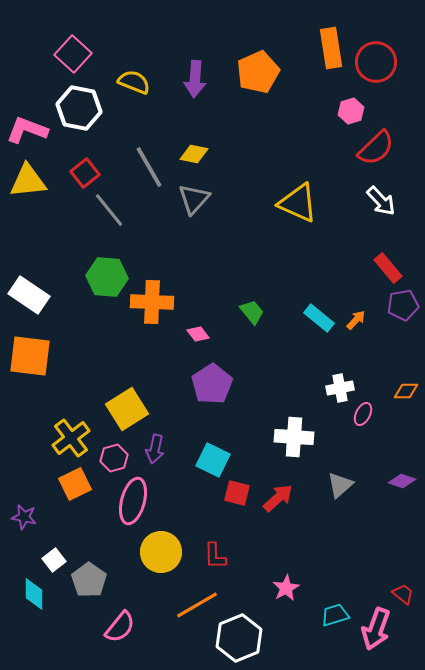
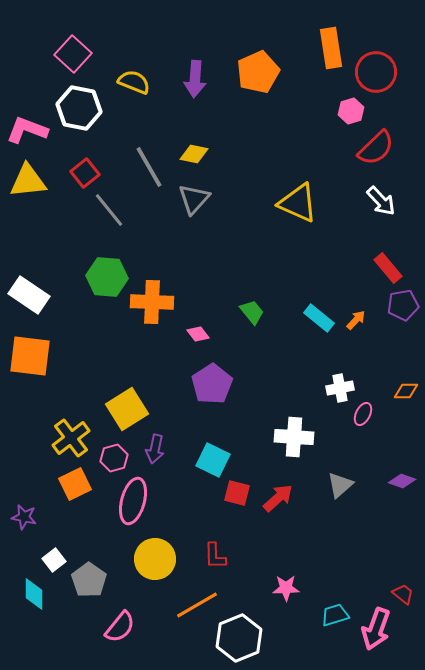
red circle at (376, 62): moved 10 px down
yellow circle at (161, 552): moved 6 px left, 7 px down
pink star at (286, 588): rotated 28 degrees clockwise
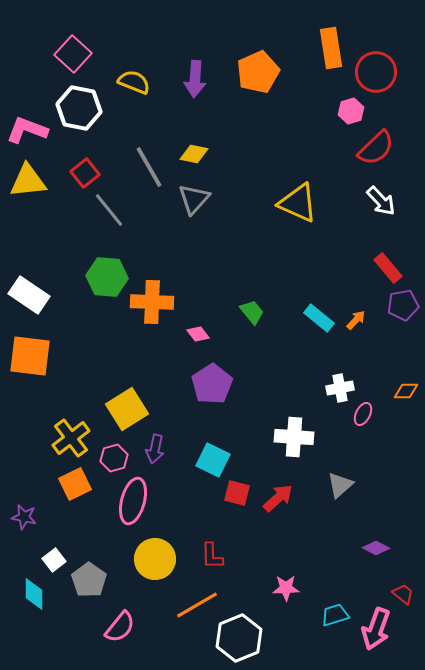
purple diamond at (402, 481): moved 26 px left, 67 px down; rotated 8 degrees clockwise
red L-shape at (215, 556): moved 3 px left
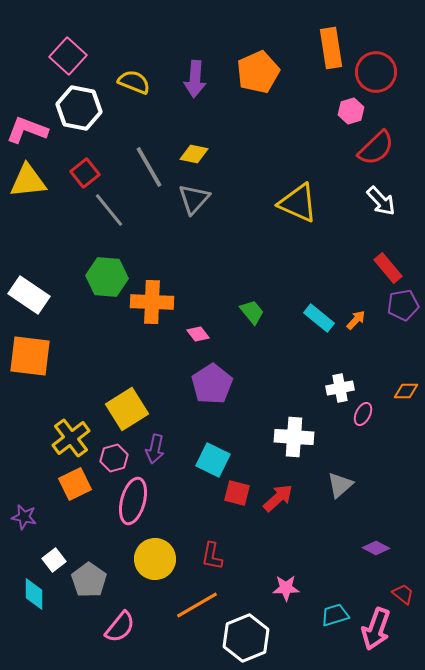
pink square at (73, 54): moved 5 px left, 2 px down
red L-shape at (212, 556): rotated 12 degrees clockwise
white hexagon at (239, 638): moved 7 px right
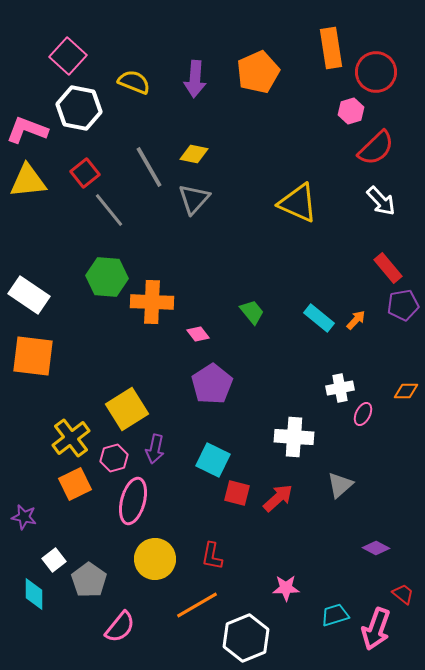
orange square at (30, 356): moved 3 px right
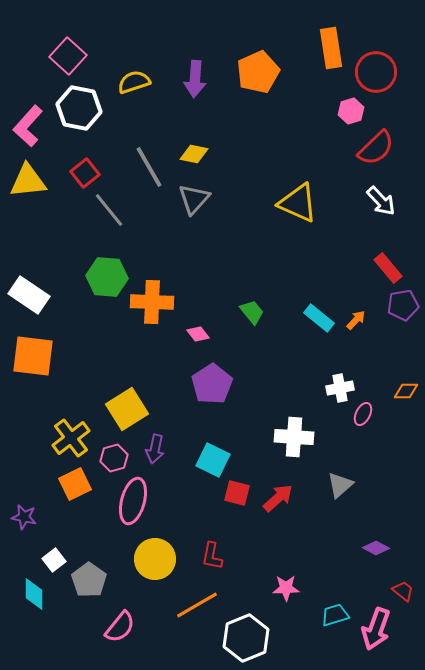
yellow semicircle at (134, 82): rotated 40 degrees counterclockwise
pink L-shape at (27, 130): moved 1 px right, 4 px up; rotated 69 degrees counterclockwise
red trapezoid at (403, 594): moved 3 px up
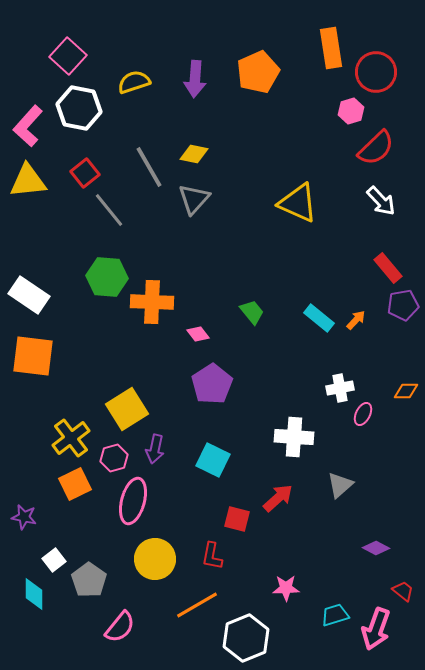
red square at (237, 493): moved 26 px down
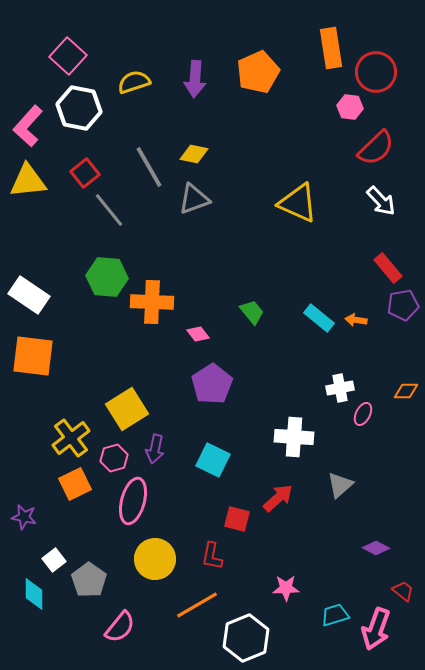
pink hexagon at (351, 111): moved 1 px left, 4 px up; rotated 25 degrees clockwise
gray triangle at (194, 199): rotated 28 degrees clockwise
orange arrow at (356, 320): rotated 125 degrees counterclockwise
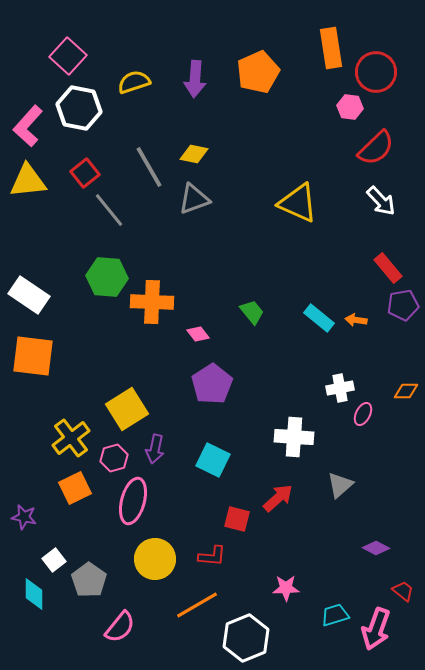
orange square at (75, 484): moved 4 px down
red L-shape at (212, 556): rotated 96 degrees counterclockwise
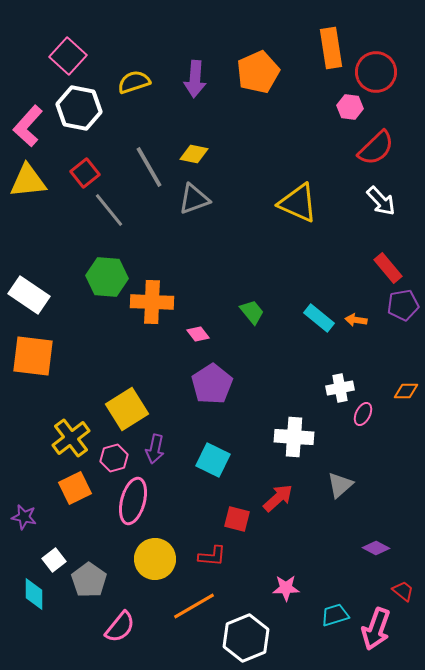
orange line at (197, 605): moved 3 px left, 1 px down
